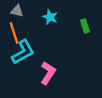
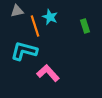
gray triangle: rotated 24 degrees counterclockwise
orange line: moved 21 px right, 7 px up
cyan L-shape: moved 1 px right, 1 px up; rotated 136 degrees counterclockwise
pink L-shape: rotated 75 degrees counterclockwise
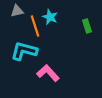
green rectangle: moved 2 px right
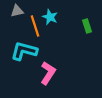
pink L-shape: rotated 75 degrees clockwise
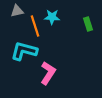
cyan star: moved 2 px right; rotated 21 degrees counterclockwise
green rectangle: moved 1 px right, 2 px up
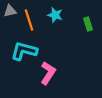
gray triangle: moved 7 px left
cyan star: moved 3 px right, 2 px up; rotated 14 degrees clockwise
orange line: moved 6 px left, 6 px up
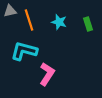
cyan star: moved 4 px right, 7 px down
pink L-shape: moved 1 px left, 1 px down
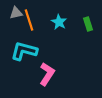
gray triangle: moved 6 px right, 2 px down
cyan star: rotated 14 degrees clockwise
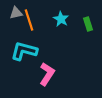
cyan star: moved 2 px right, 3 px up
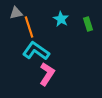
orange line: moved 7 px down
cyan L-shape: moved 12 px right; rotated 20 degrees clockwise
